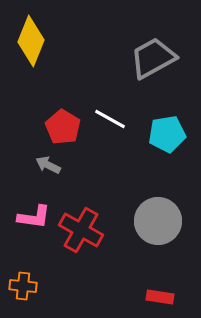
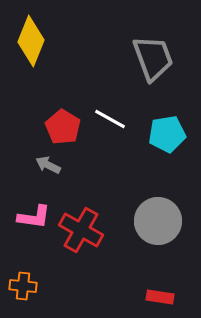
gray trapezoid: rotated 99 degrees clockwise
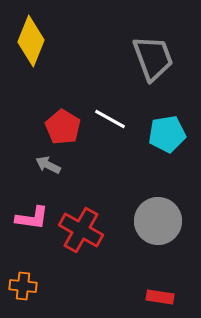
pink L-shape: moved 2 px left, 1 px down
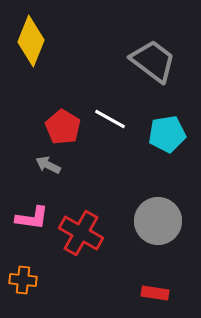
gray trapezoid: moved 3 px down; rotated 33 degrees counterclockwise
red cross: moved 3 px down
orange cross: moved 6 px up
red rectangle: moved 5 px left, 4 px up
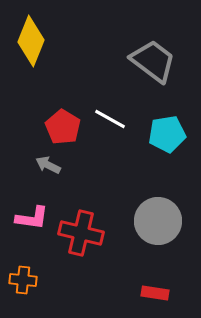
red cross: rotated 15 degrees counterclockwise
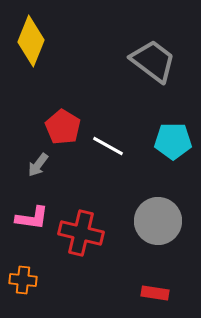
white line: moved 2 px left, 27 px down
cyan pentagon: moved 6 px right, 7 px down; rotated 9 degrees clockwise
gray arrow: moved 10 px left; rotated 80 degrees counterclockwise
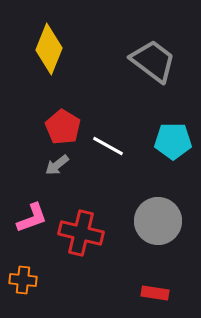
yellow diamond: moved 18 px right, 8 px down
gray arrow: moved 19 px right; rotated 15 degrees clockwise
pink L-shape: rotated 28 degrees counterclockwise
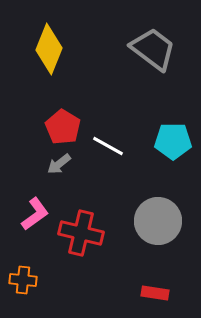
gray trapezoid: moved 12 px up
gray arrow: moved 2 px right, 1 px up
pink L-shape: moved 3 px right, 4 px up; rotated 16 degrees counterclockwise
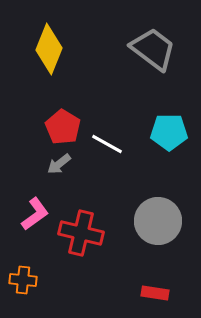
cyan pentagon: moved 4 px left, 9 px up
white line: moved 1 px left, 2 px up
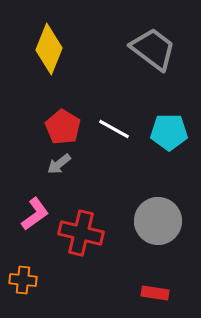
white line: moved 7 px right, 15 px up
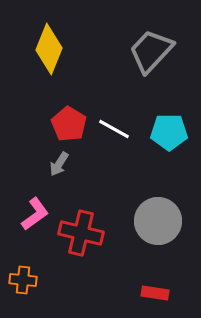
gray trapezoid: moved 2 px left, 2 px down; rotated 84 degrees counterclockwise
red pentagon: moved 6 px right, 3 px up
gray arrow: rotated 20 degrees counterclockwise
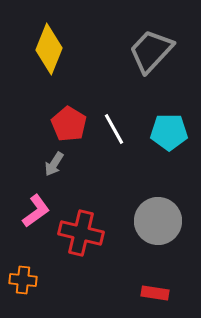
white line: rotated 32 degrees clockwise
gray arrow: moved 5 px left
pink L-shape: moved 1 px right, 3 px up
